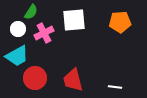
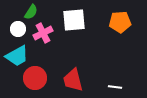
pink cross: moved 1 px left
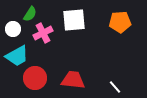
green semicircle: moved 1 px left, 2 px down
white circle: moved 5 px left
red trapezoid: rotated 110 degrees clockwise
white line: rotated 40 degrees clockwise
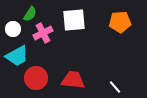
red circle: moved 1 px right
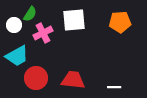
white circle: moved 1 px right, 4 px up
white line: moved 1 px left; rotated 48 degrees counterclockwise
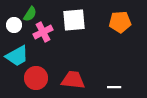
pink cross: moved 1 px up
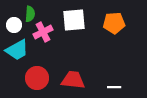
green semicircle: rotated 28 degrees counterclockwise
orange pentagon: moved 6 px left, 1 px down
cyan trapezoid: moved 6 px up
red circle: moved 1 px right
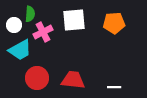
cyan trapezoid: moved 3 px right
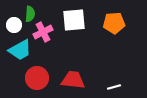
white line: rotated 16 degrees counterclockwise
